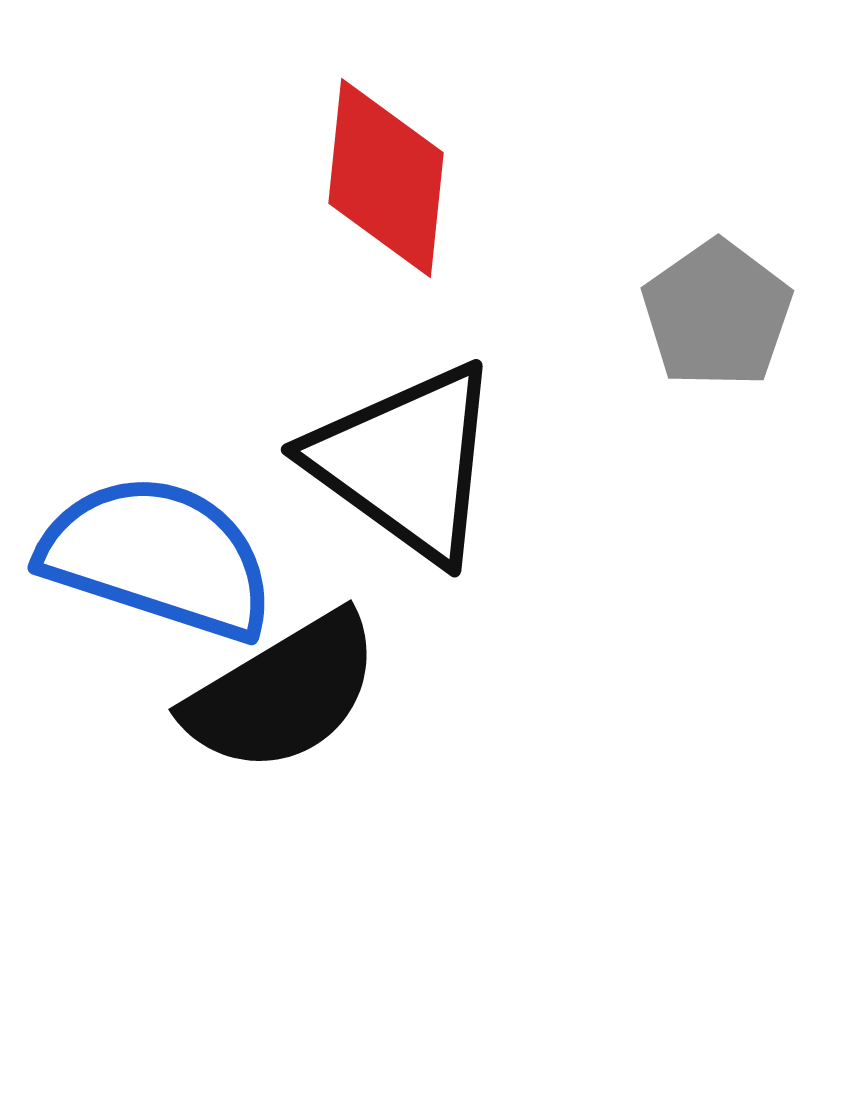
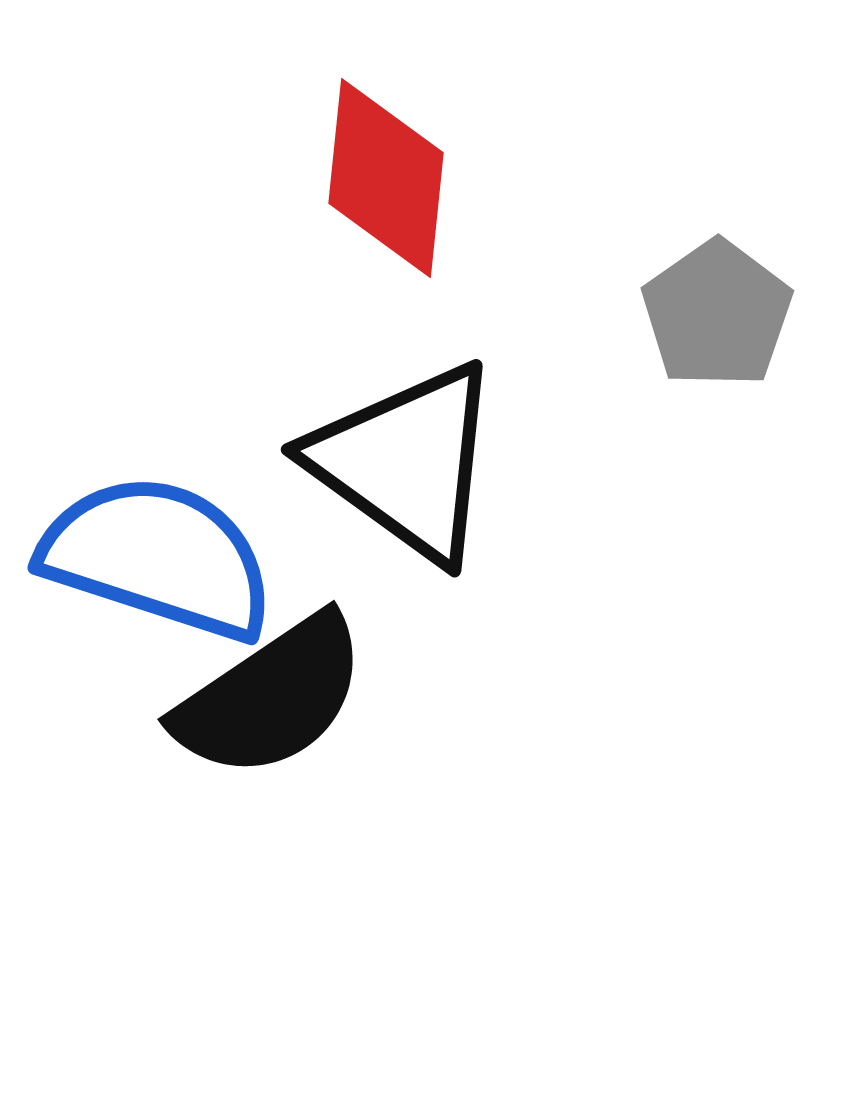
black semicircle: moved 12 px left, 4 px down; rotated 3 degrees counterclockwise
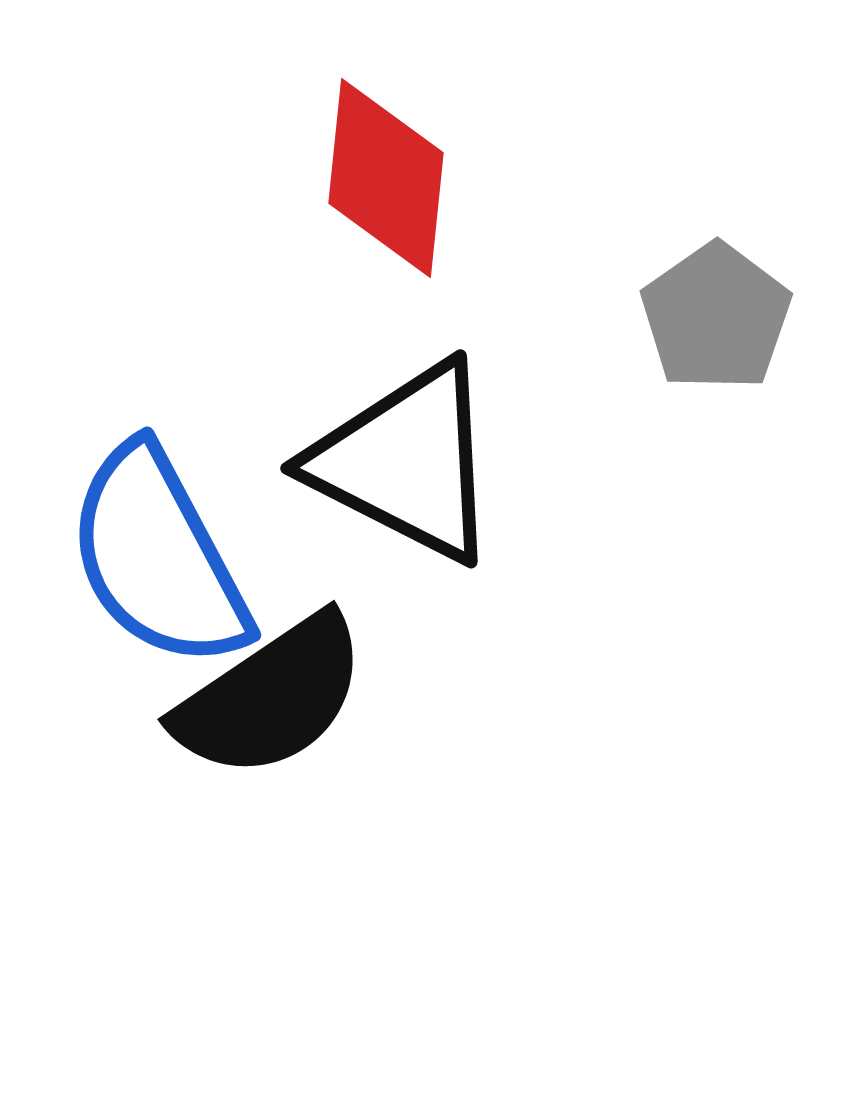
gray pentagon: moved 1 px left, 3 px down
black triangle: rotated 9 degrees counterclockwise
blue semicircle: rotated 136 degrees counterclockwise
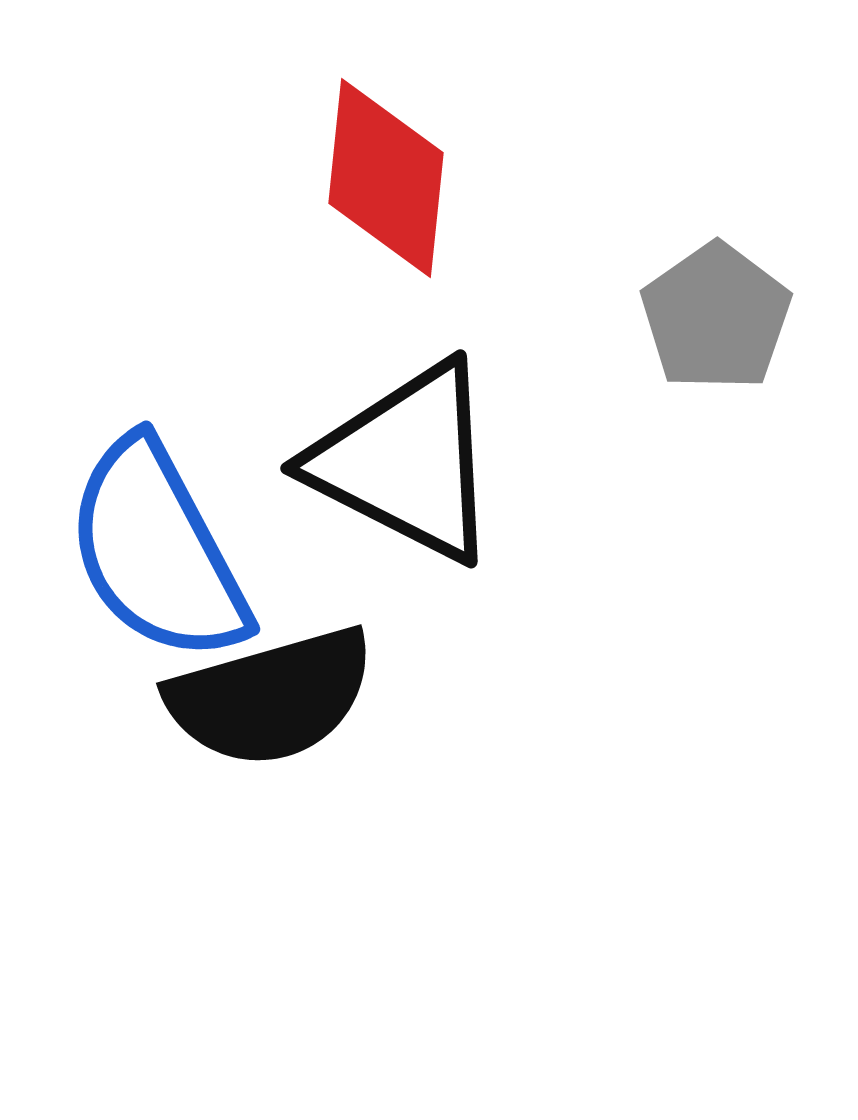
blue semicircle: moved 1 px left, 6 px up
black semicircle: rotated 18 degrees clockwise
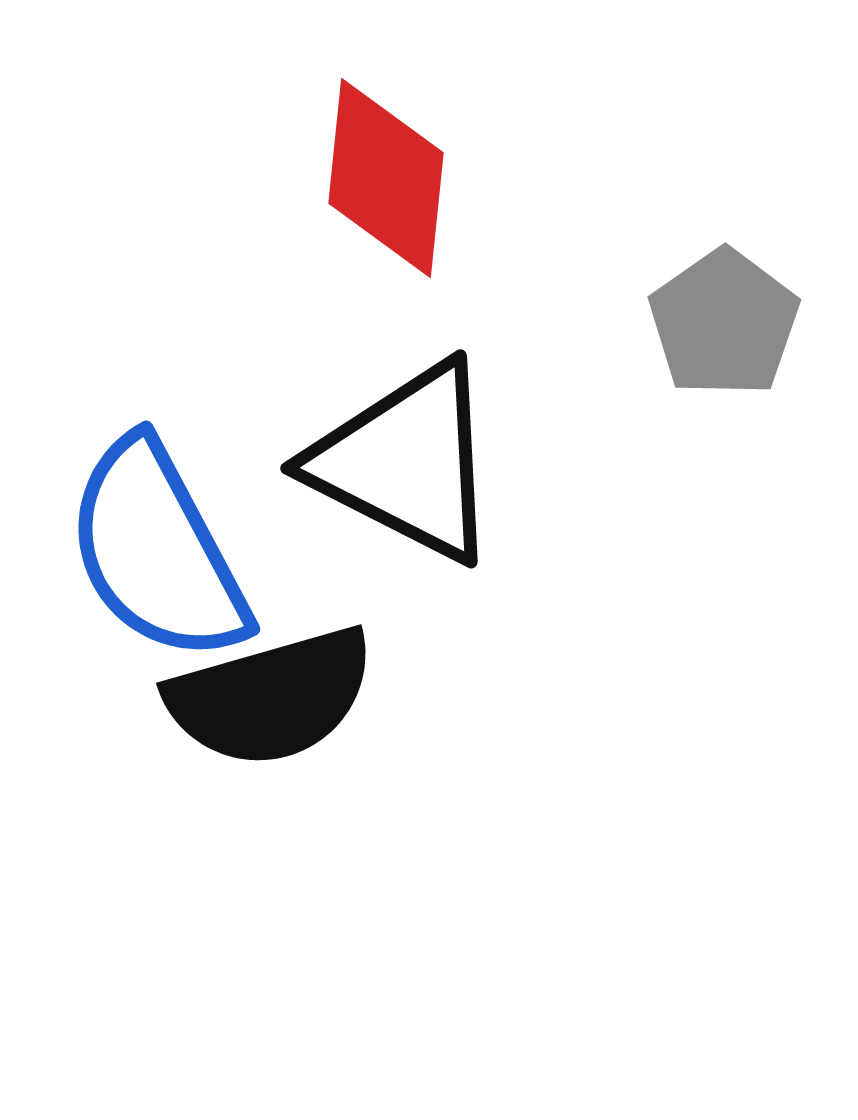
gray pentagon: moved 8 px right, 6 px down
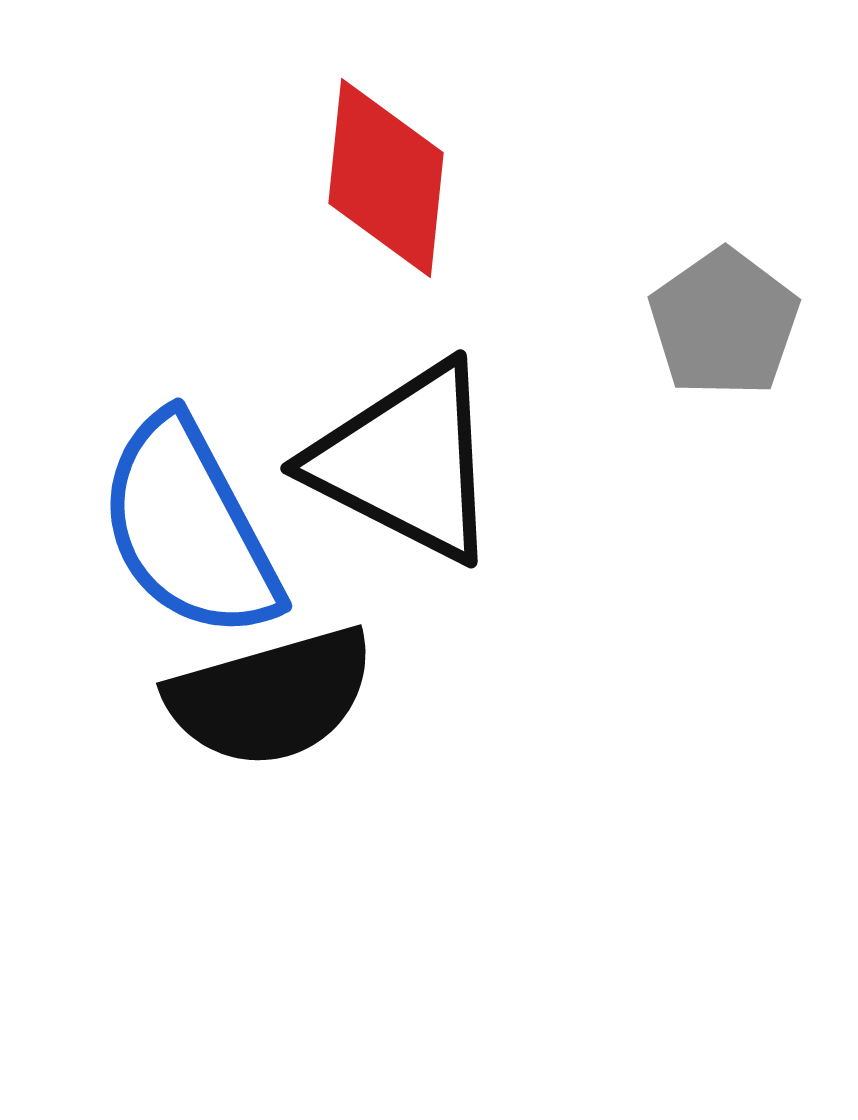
blue semicircle: moved 32 px right, 23 px up
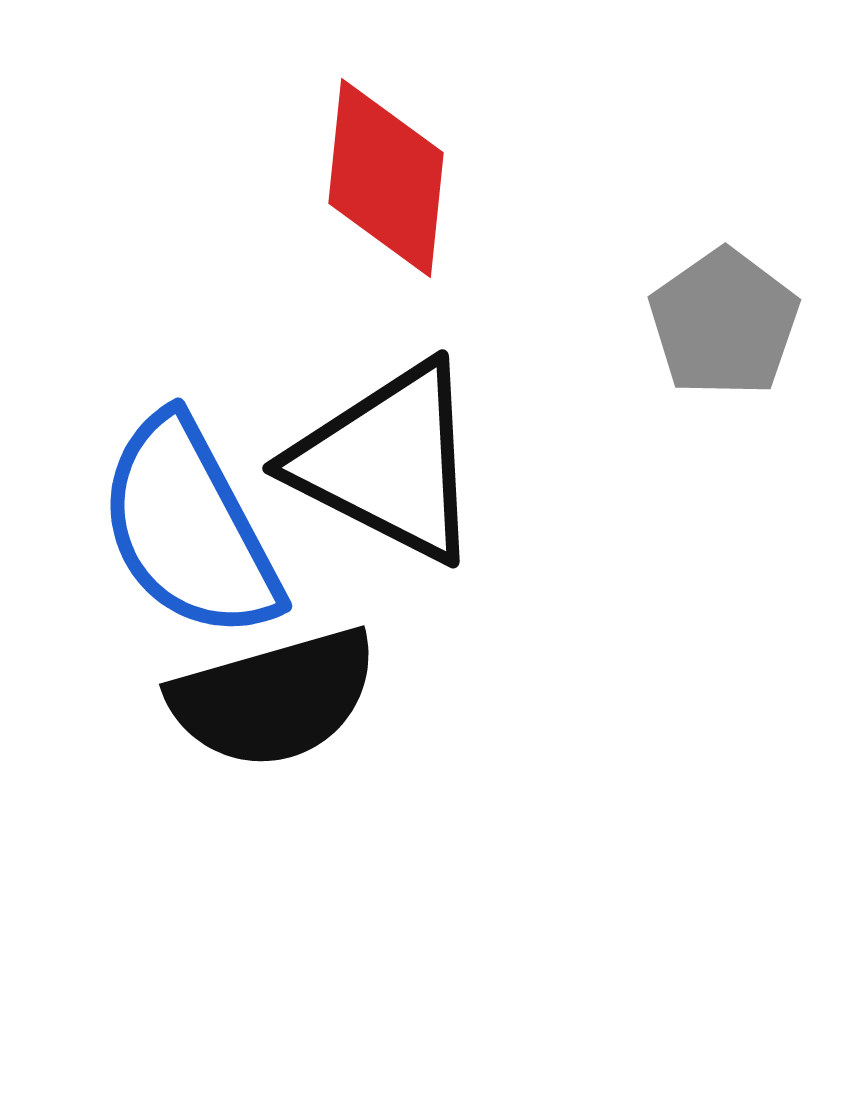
black triangle: moved 18 px left
black semicircle: moved 3 px right, 1 px down
